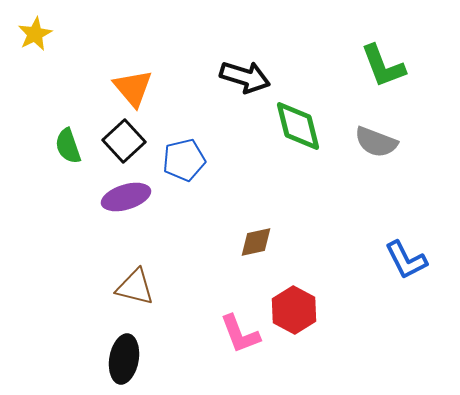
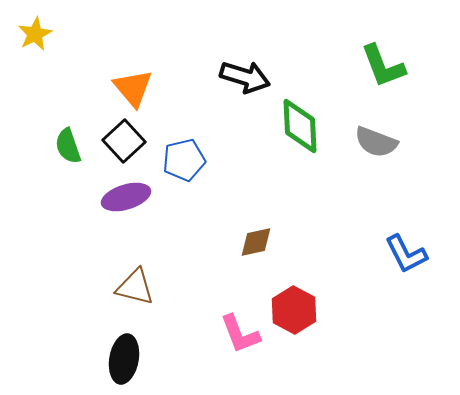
green diamond: moved 2 px right; rotated 12 degrees clockwise
blue L-shape: moved 6 px up
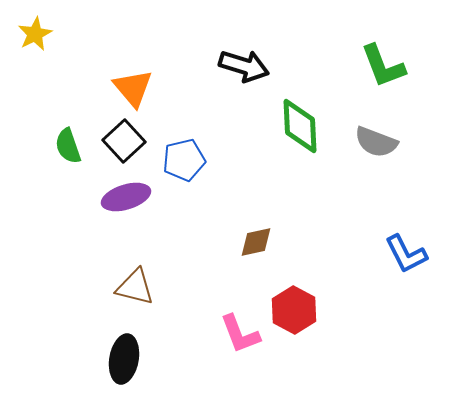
black arrow: moved 1 px left, 11 px up
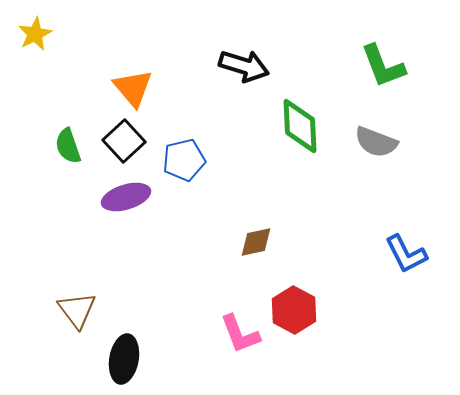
brown triangle: moved 58 px left, 23 px down; rotated 39 degrees clockwise
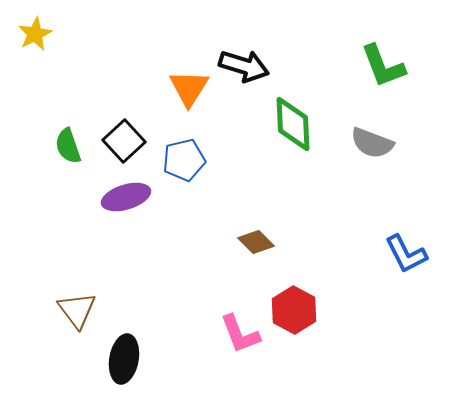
orange triangle: moved 56 px right; rotated 12 degrees clockwise
green diamond: moved 7 px left, 2 px up
gray semicircle: moved 4 px left, 1 px down
brown diamond: rotated 57 degrees clockwise
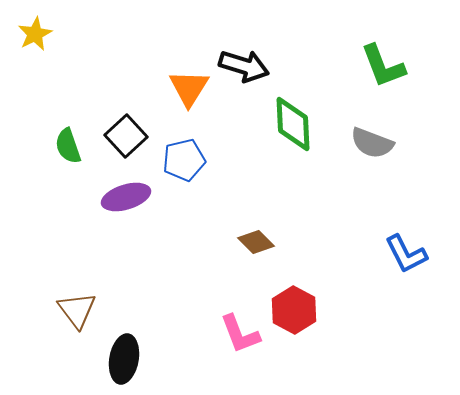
black square: moved 2 px right, 5 px up
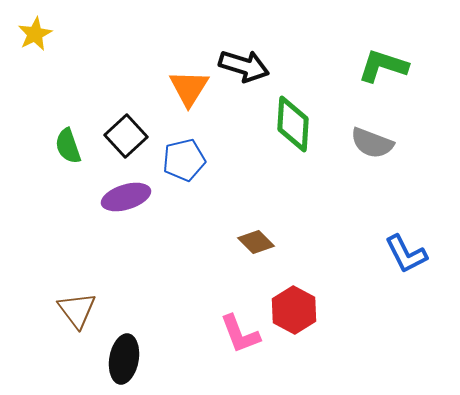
green L-shape: rotated 129 degrees clockwise
green diamond: rotated 6 degrees clockwise
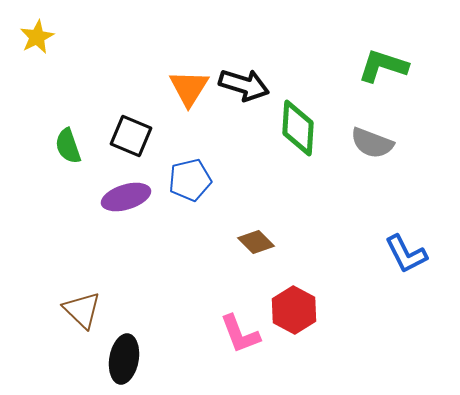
yellow star: moved 2 px right, 3 px down
black arrow: moved 19 px down
green diamond: moved 5 px right, 4 px down
black square: moved 5 px right; rotated 24 degrees counterclockwise
blue pentagon: moved 6 px right, 20 px down
brown triangle: moved 5 px right; rotated 9 degrees counterclockwise
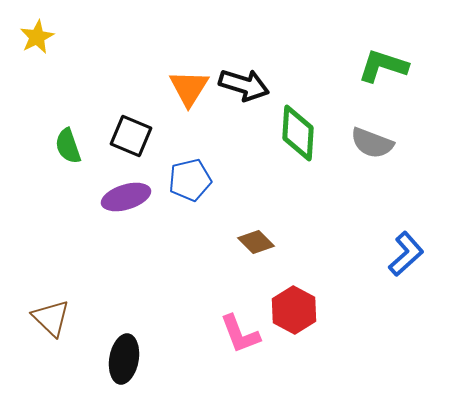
green diamond: moved 5 px down
blue L-shape: rotated 105 degrees counterclockwise
brown triangle: moved 31 px left, 8 px down
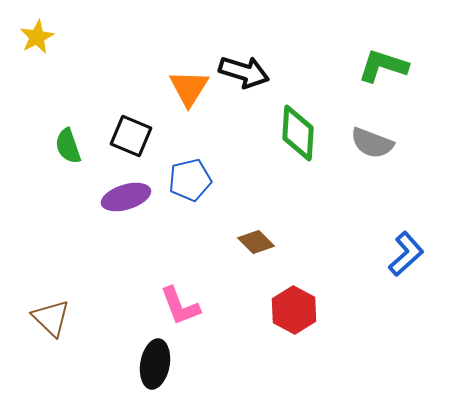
black arrow: moved 13 px up
pink L-shape: moved 60 px left, 28 px up
black ellipse: moved 31 px right, 5 px down
